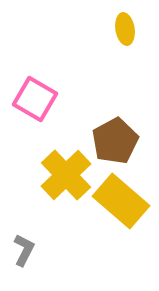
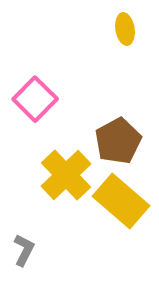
pink square: rotated 15 degrees clockwise
brown pentagon: moved 3 px right
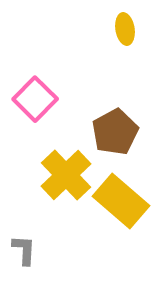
brown pentagon: moved 3 px left, 9 px up
gray L-shape: rotated 24 degrees counterclockwise
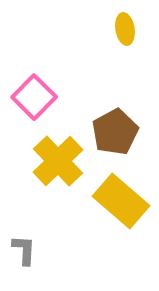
pink square: moved 1 px left, 2 px up
yellow cross: moved 8 px left, 14 px up
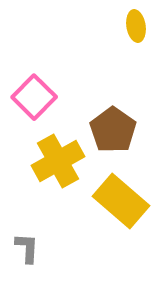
yellow ellipse: moved 11 px right, 3 px up
brown pentagon: moved 2 px left, 2 px up; rotated 9 degrees counterclockwise
yellow cross: rotated 15 degrees clockwise
gray L-shape: moved 3 px right, 2 px up
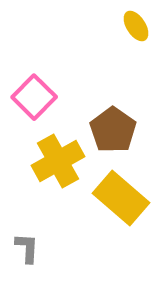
yellow ellipse: rotated 24 degrees counterclockwise
yellow rectangle: moved 3 px up
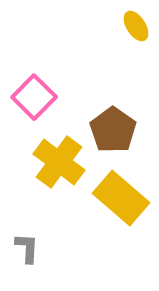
yellow cross: moved 1 px right, 1 px down; rotated 24 degrees counterclockwise
